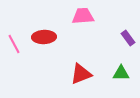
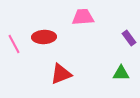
pink trapezoid: moved 1 px down
purple rectangle: moved 1 px right
red triangle: moved 20 px left
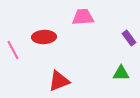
pink line: moved 1 px left, 6 px down
red triangle: moved 2 px left, 7 px down
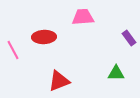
green triangle: moved 5 px left
